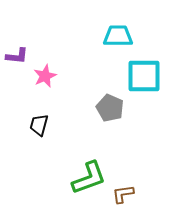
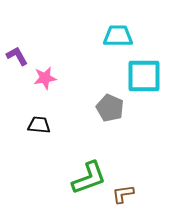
purple L-shape: rotated 125 degrees counterclockwise
pink star: moved 2 px down; rotated 15 degrees clockwise
black trapezoid: rotated 80 degrees clockwise
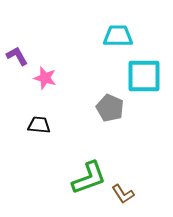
pink star: rotated 25 degrees clockwise
brown L-shape: rotated 115 degrees counterclockwise
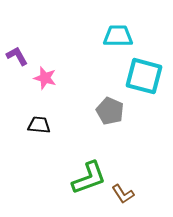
cyan square: rotated 15 degrees clockwise
gray pentagon: moved 3 px down
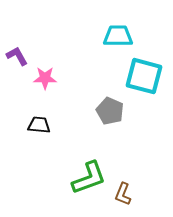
pink star: rotated 15 degrees counterclockwise
brown L-shape: rotated 55 degrees clockwise
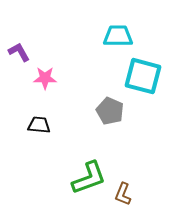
purple L-shape: moved 2 px right, 4 px up
cyan square: moved 1 px left
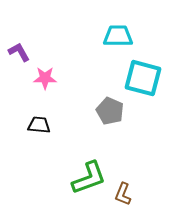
cyan square: moved 2 px down
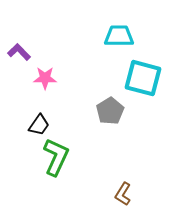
cyan trapezoid: moved 1 px right
purple L-shape: rotated 15 degrees counterclockwise
gray pentagon: rotated 16 degrees clockwise
black trapezoid: rotated 120 degrees clockwise
green L-shape: moved 33 px left, 21 px up; rotated 45 degrees counterclockwise
brown L-shape: rotated 10 degrees clockwise
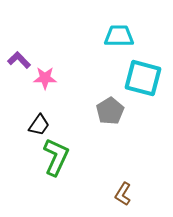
purple L-shape: moved 8 px down
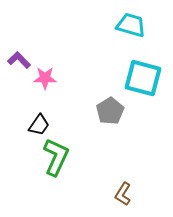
cyan trapezoid: moved 12 px right, 11 px up; rotated 16 degrees clockwise
